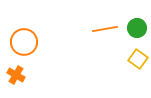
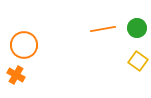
orange line: moved 2 px left
orange circle: moved 3 px down
yellow square: moved 2 px down
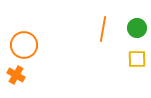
orange line: rotated 70 degrees counterclockwise
yellow square: moved 1 px left, 2 px up; rotated 36 degrees counterclockwise
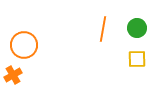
orange cross: moved 3 px left; rotated 30 degrees clockwise
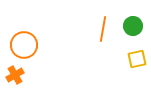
green circle: moved 4 px left, 2 px up
yellow square: rotated 12 degrees counterclockwise
orange cross: moved 2 px right
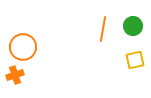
orange circle: moved 1 px left, 2 px down
yellow square: moved 2 px left, 1 px down
orange cross: rotated 12 degrees clockwise
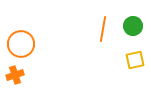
orange circle: moved 2 px left, 3 px up
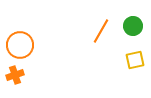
orange line: moved 2 px left, 2 px down; rotated 20 degrees clockwise
orange circle: moved 1 px left, 1 px down
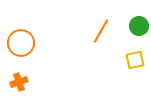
green circle: moved 6 px right
orange circle: moved 1 px right, 2 px up
orange cross: moved 4 px right, 7 px down
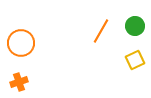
green circle: moved 4 px left
yellow square: rotated 12 degrees counterclockwise
